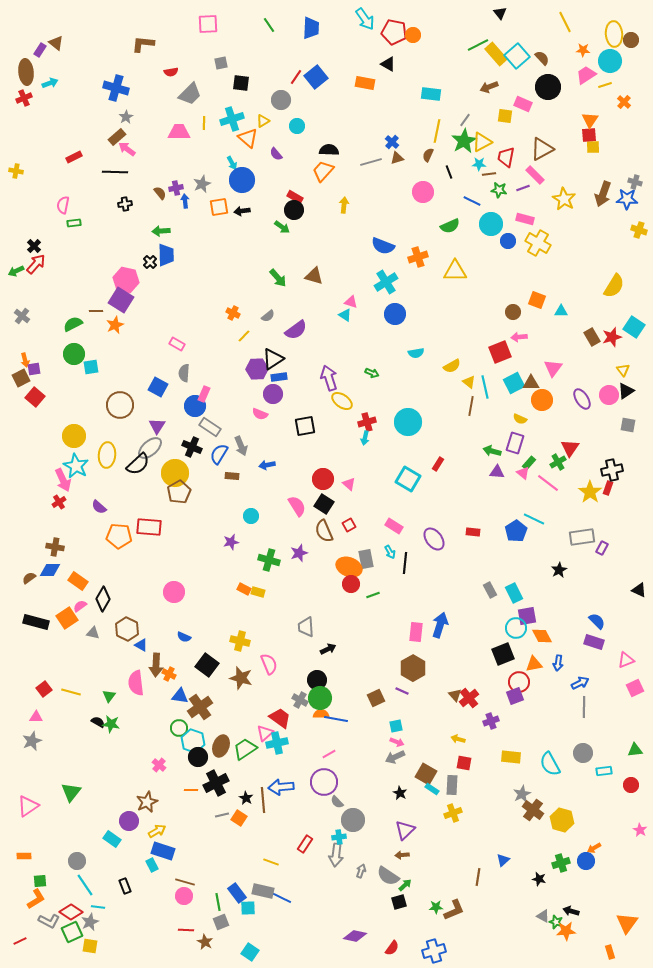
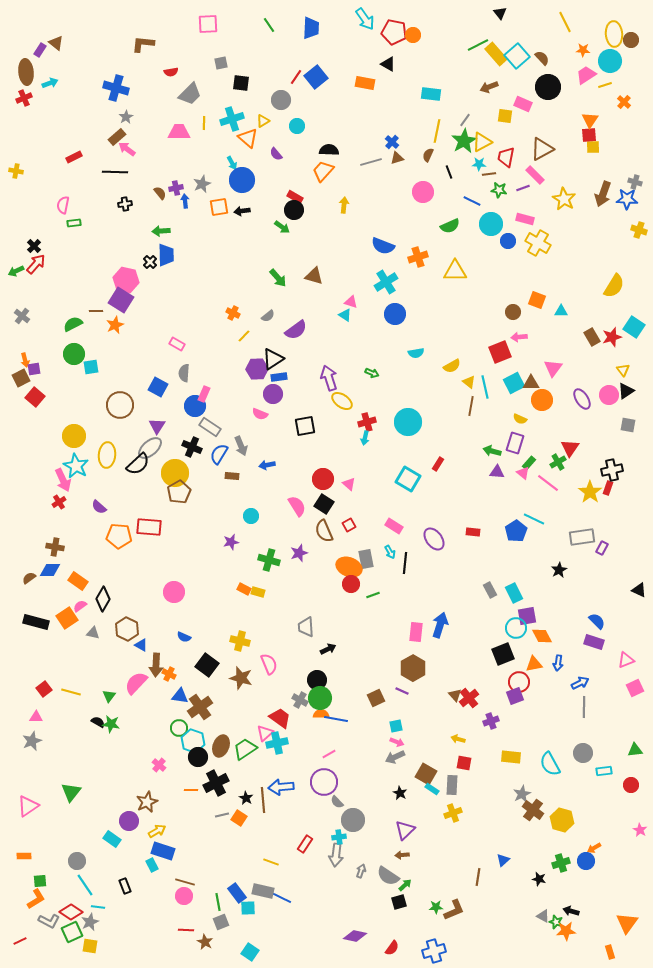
pink semicircle at (136, 683): rotated 50 degrees clockwise
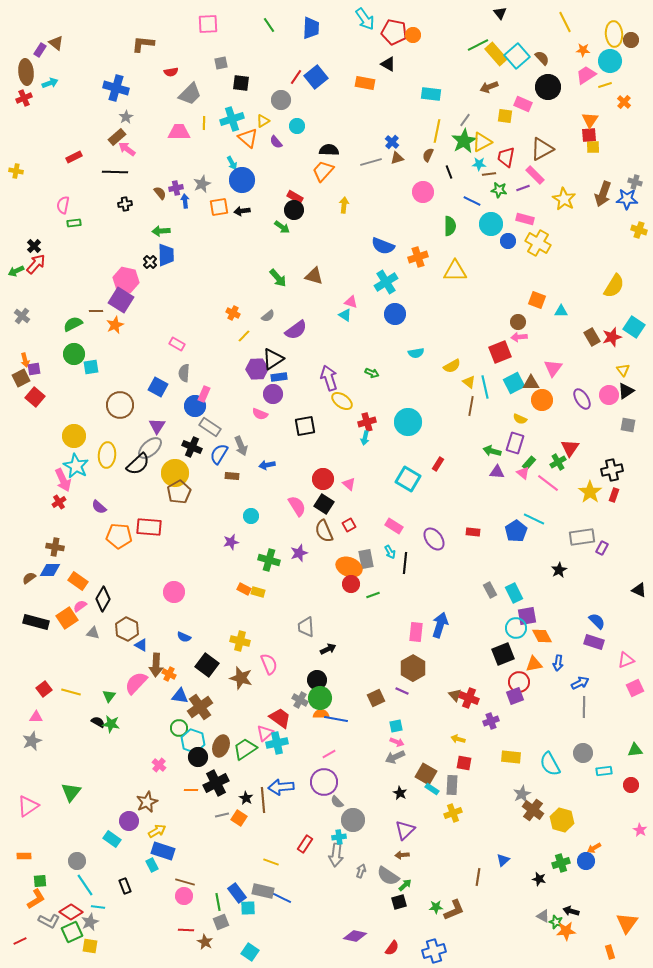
purple semicircle at (276, 154): moved 12 px up
green semicircle at (450, 226): rotated 66 degrees counterclockwise
brown circle at (513, 312): moved 5 px right, 10 px down
red rectangle at (608, 488): moved 6 px right, 7 px down
red cross at (469, 698): rotated 30 degrees counterclockwise
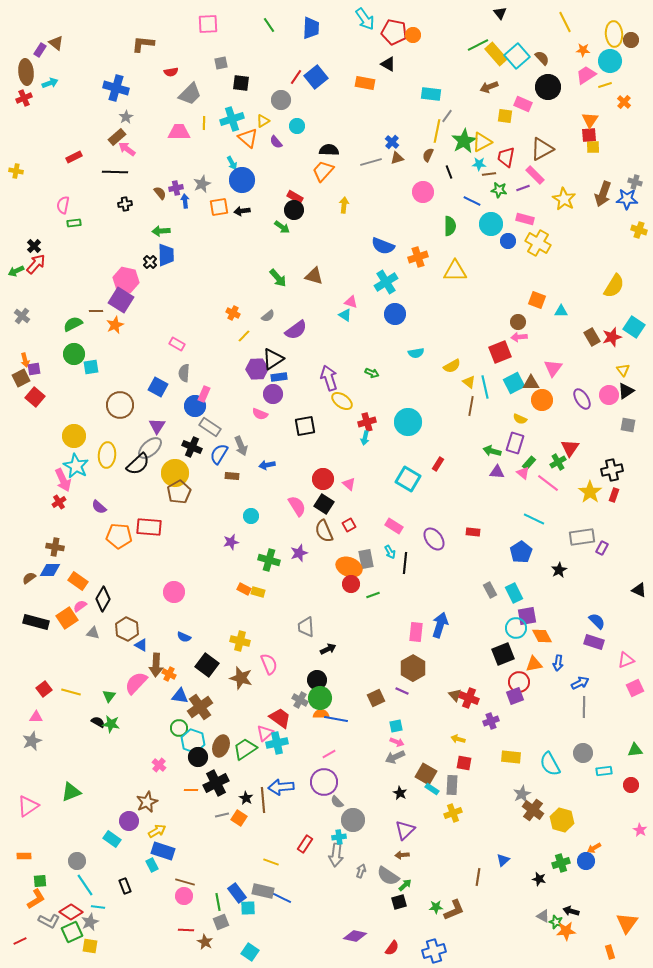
gray line at (465, 120): moved 18 px left, 4 px up
blue pentagon at (516, 531): moved 5 px right, 21 px down
green triangle at (71, 792): rotated 30 degrees clockwise
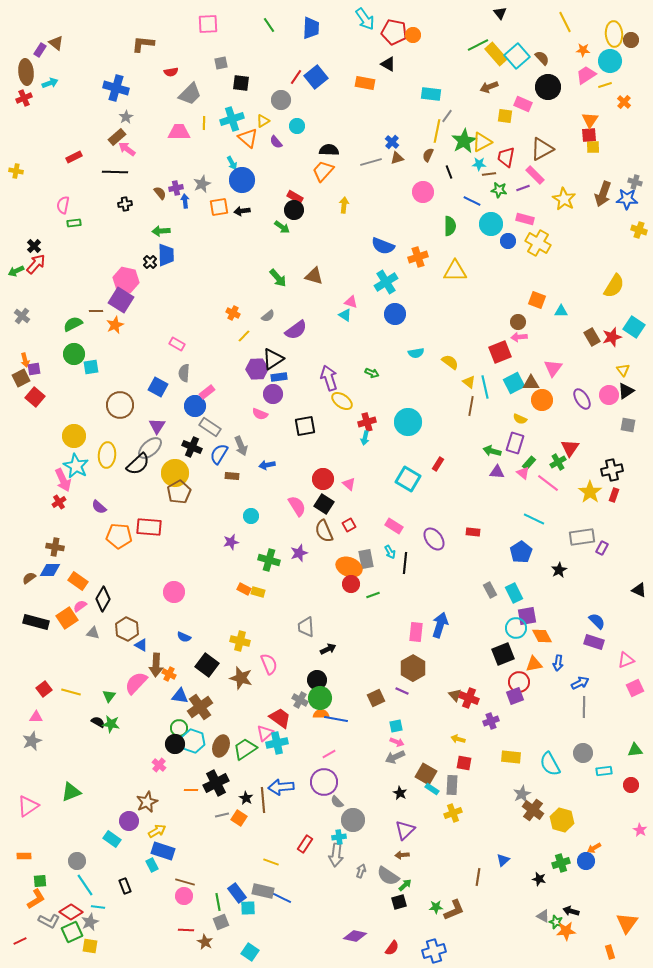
yellow semicircle at (452, 366): moved 2 px left, 4 px up; rotated 114 degrees counterclockwise
pink rectangle at (204, 394): moved 3 px right, 2 px up; rotated 28 degrees clockwise
black circle at (198, 757): moved 23 px left, 13 px up
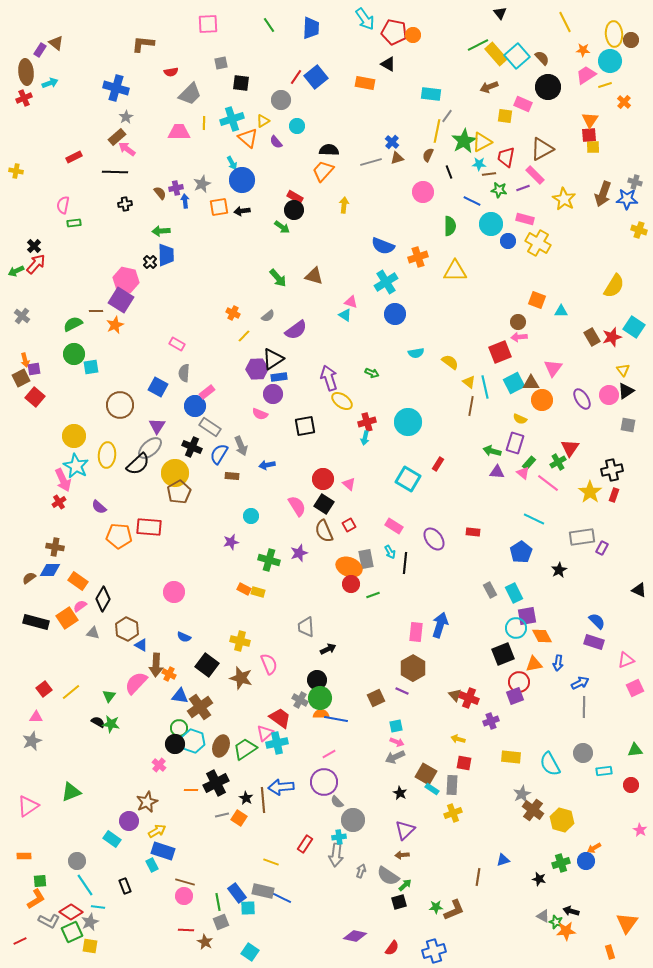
yellow line at (71, 692): rotated 54 degrees counterclockwise
blue triangle at (503, 860): rotated 24 degrees clockwise
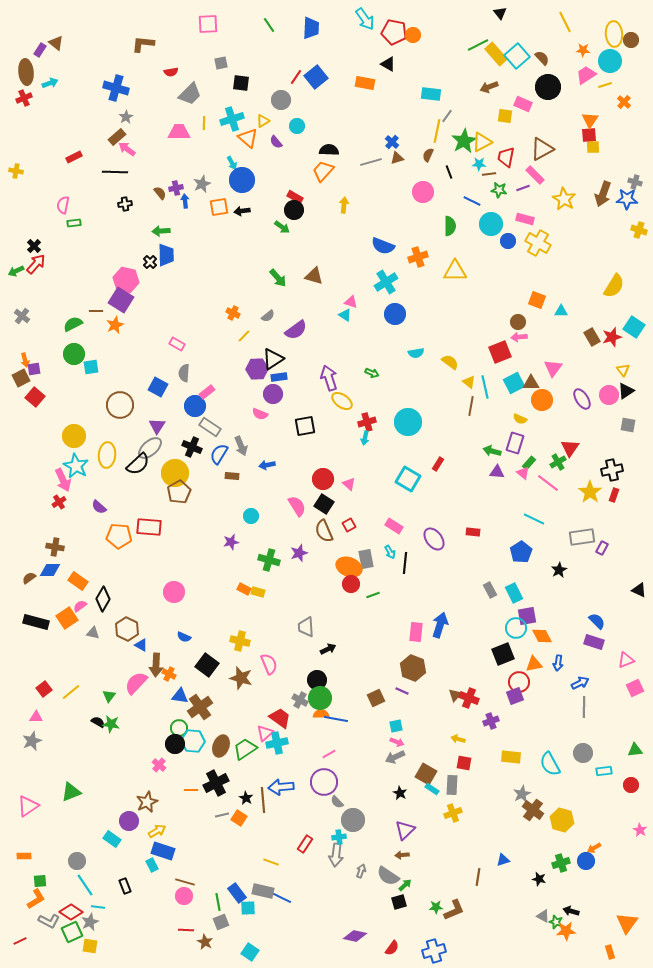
brown hexagon at (413, 668): rotated 10 degrees counterclockwise
brown triangle at (455, 695): rotated 24 degrees clockwise
cyan hexagon at (193, 741): rotated 15 degrees counterclockwise
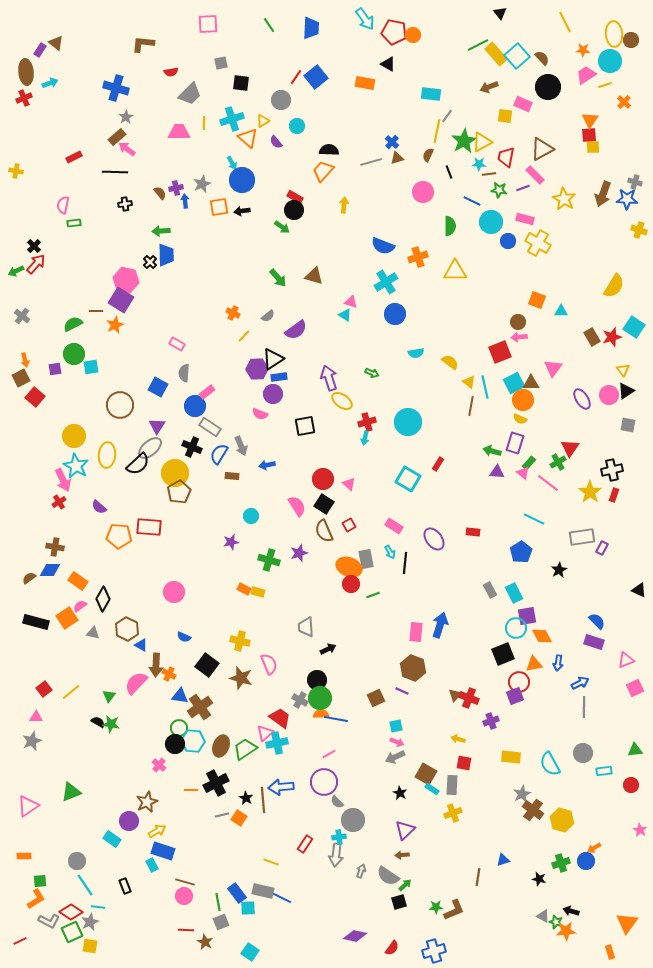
cyan circle at (491, 224): moved 2 px up
purple square at (34, 369): moved 21 px right
orange circle at (542, 400): moved 19 px left
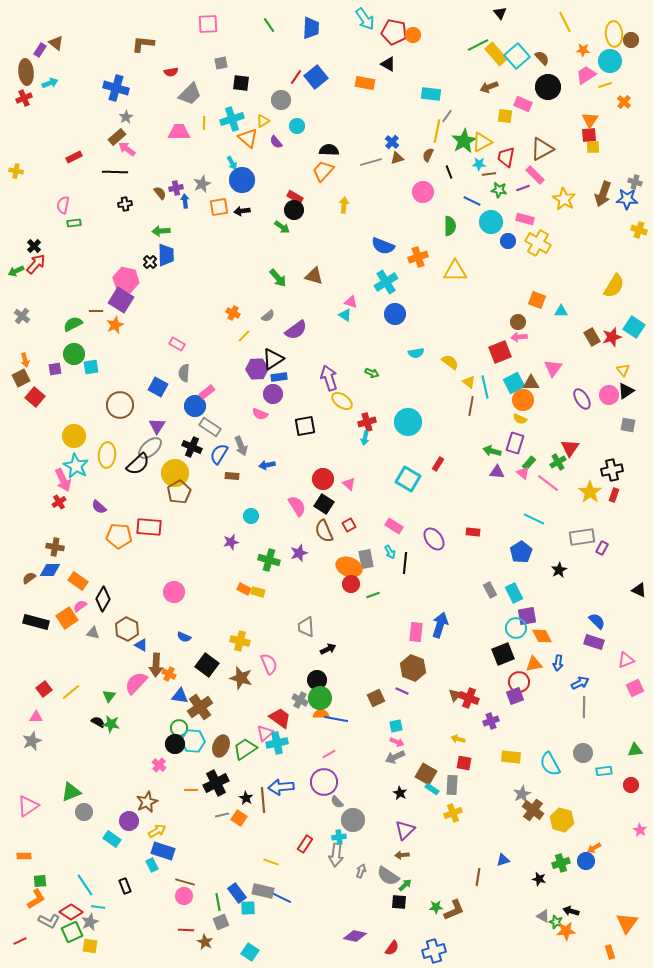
gray circle at (77, 861): moved 7 px right, 49 px up
black square at (399, 902): rotated 21 degrees clockwise
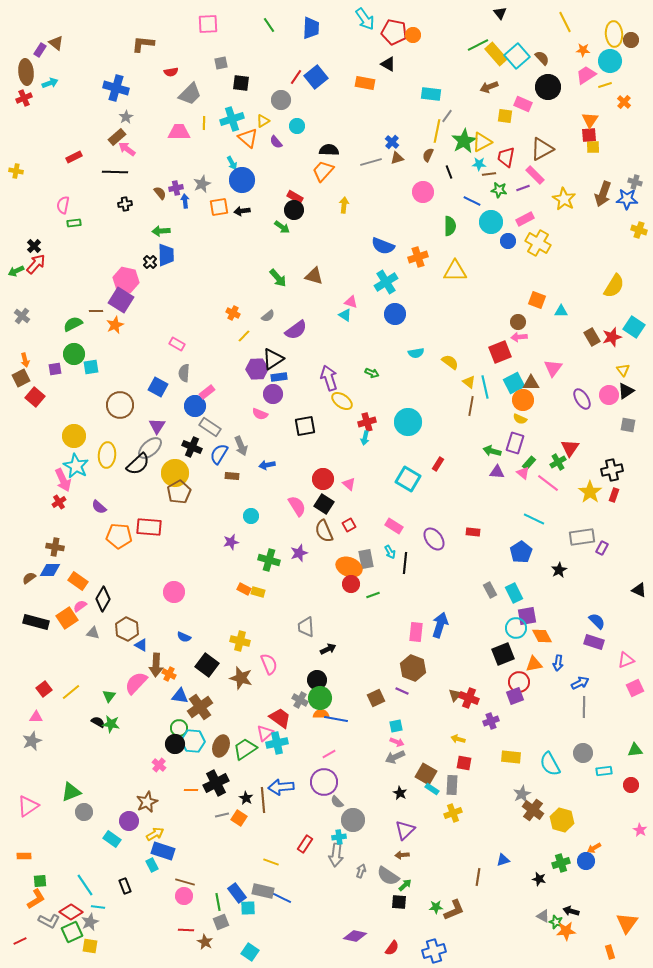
pink rectangle at (525, 219): rotated 42 degrees counterclockwise
yellow arrow at (157, 831): moved 2 px left, 3 px down
